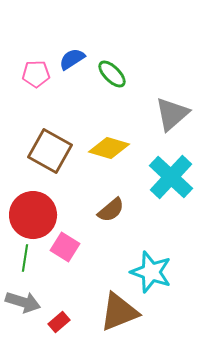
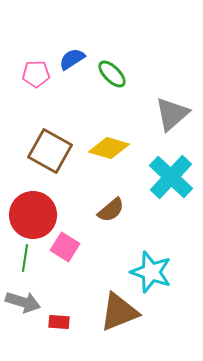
red rectangle: rotated 45 degrees clockwise
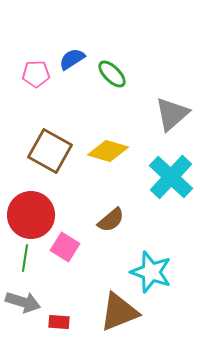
yellow diamond: moved 1 px left, 3 px down
brown semicircle: moved 10 px down
red circle: moved 2 px left
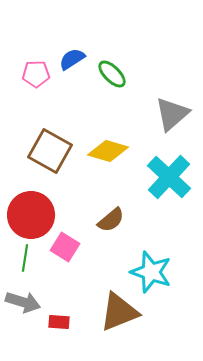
cyan cross: moved 2 px left
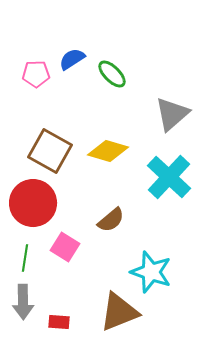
red circle: moved 2 px right, 12 px up
gray arrow: rotated 72 degrees clockwise
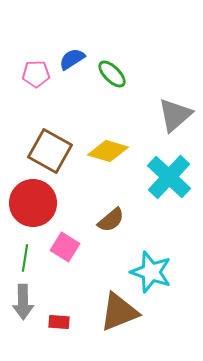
gray triangle: moved 3 px right, 1 px down
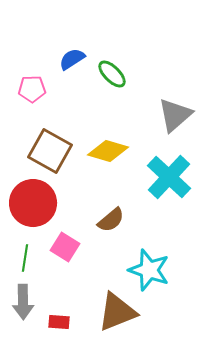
pink pentagon: moved 4 px left, 15 px down
cyan star: moved 2 px left, 2 px up
brown triangle: moved 2 px left
